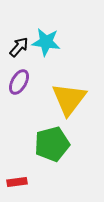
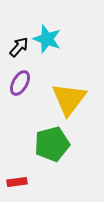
cyan star: moved 1 px right, 3 px up; rotated 12 degrees clockwise
purple ellipse: moved 1 px right, 1 px down
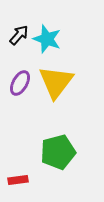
black arrow: moved 12 px up
yellow triangle: moved 13 px left, 17 px up
green pentagon: moved 6 px right, 8 px down
red rectangle: moved 1 px right, 2 px up
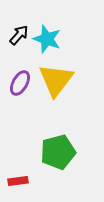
yellow triangle: moved 2 px up
red rectangle: moved 1 px down
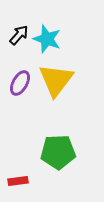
green pentagon: rotated 12 degrees clockwise
